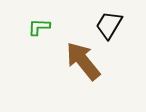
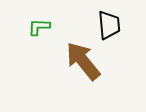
black trapezoid: rotated 144 degrees clockwise
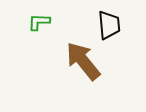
green L-shape: moved 5 px up
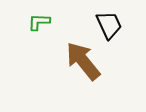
black trapezoid: rotated 20 degrees counterclockwise
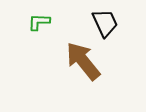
black trapezoid: moved 4 px left, 2 px up
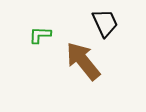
green L-shape: moved 1 px right, 13 px down
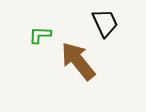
brown arrow: moved 5 px left
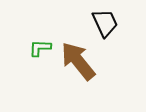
green L-shape: moved 13 px down
